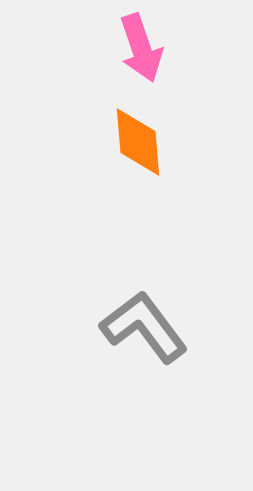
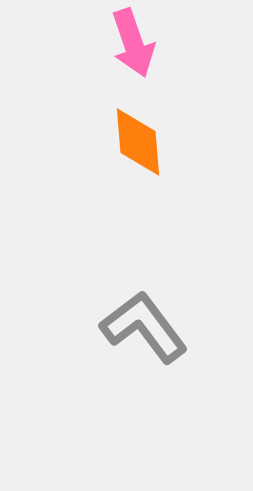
pink arrow: moved 8 px left, 5 px up
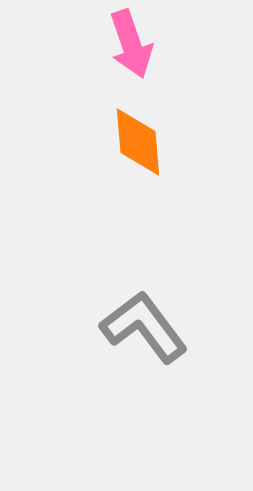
pink arrow: moved 2 px left, 1 px down
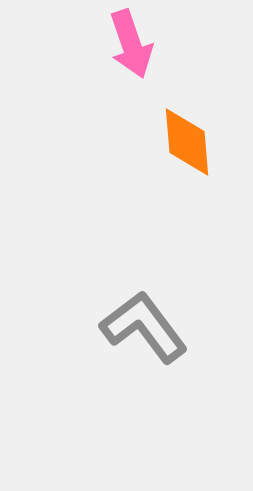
orange diamond: moved 49 px right
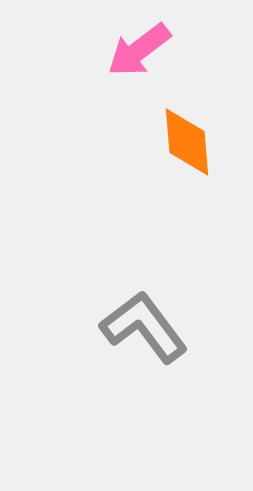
pink arrow: moved 8 px right, 6 px down; rotated 72 degrees clockwise
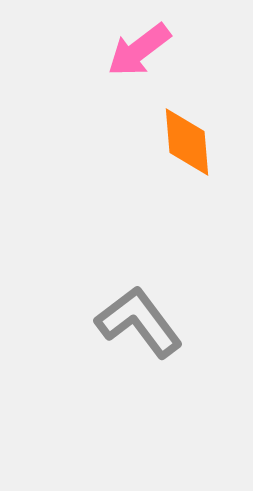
gray L-shape: moved 5 px left, 5 px up
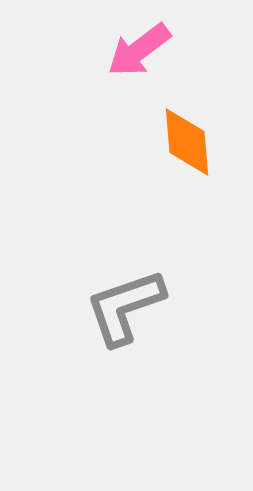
gray L-shape: moved 14 px left, 15 px up; rotated 72 degrees counterclockwise
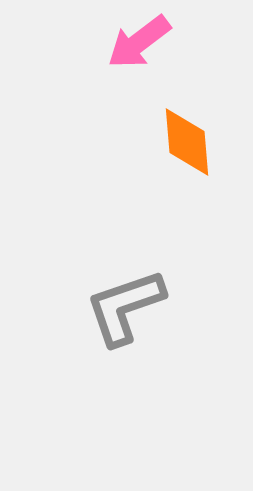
pink arrow: moved 8 px up
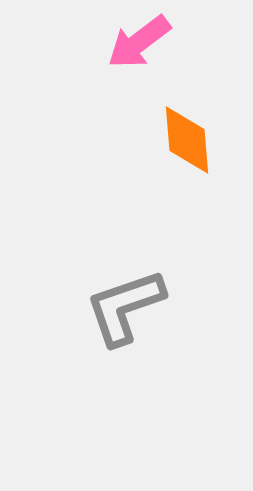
orange diamond: moved 2 px up
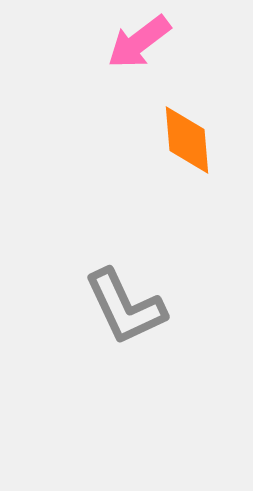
gray L-shape: rotated 96 degrees counterclockwise
